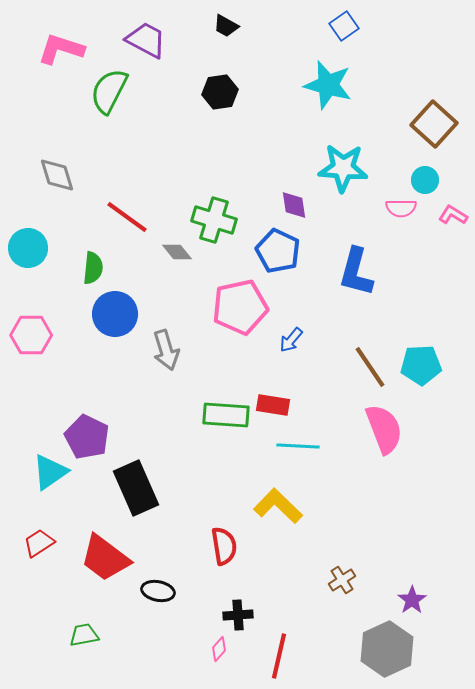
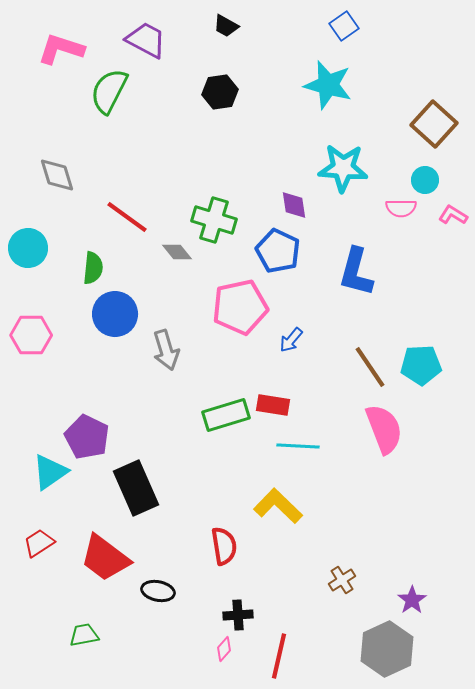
green rectangle at (226, 415): rotated 21 degrees counterclockwise
pink diamond at (219, 649): moved 5 px right
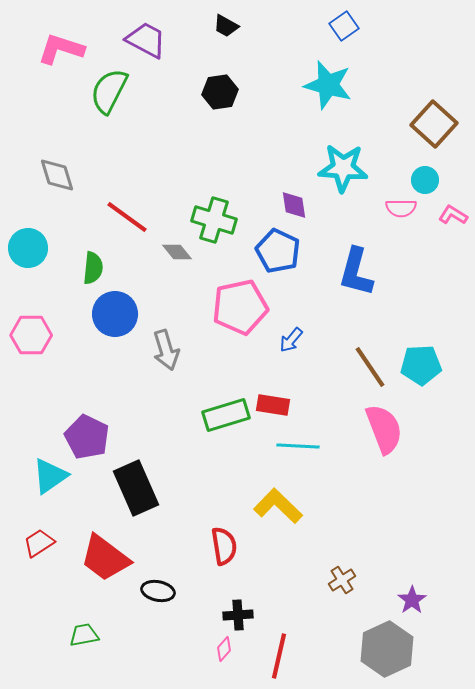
cyan triangle at (50, 472): moved 4 px down
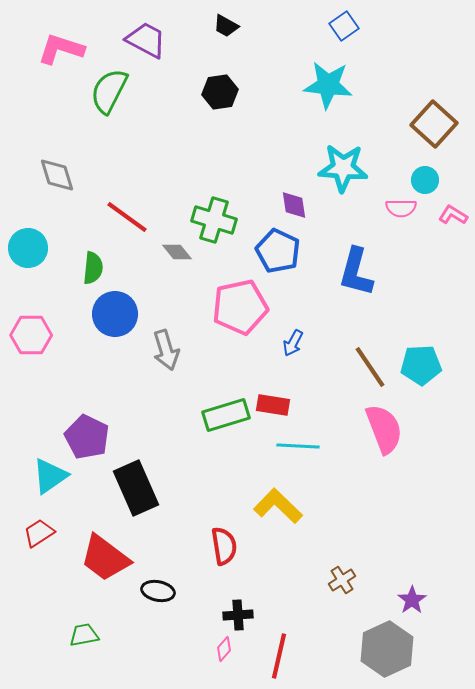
cyan star at (328, 85): rotated 9 degrees counterclockwise
blue arrow at (291, 340): moved 2 px right, 3 px down; rotated 12 degrees counterclockwise
red trapezoid at (39, 543): moved 10 px up
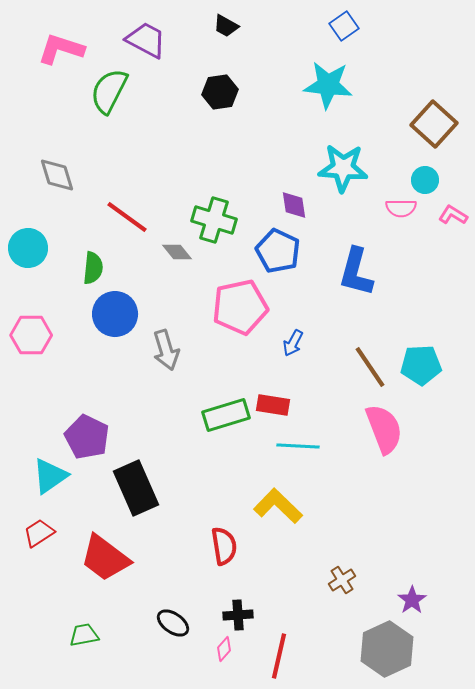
black ellipse at (158, 591): moved 15 px right, 32 px down; rotated 24 degrees clockwise
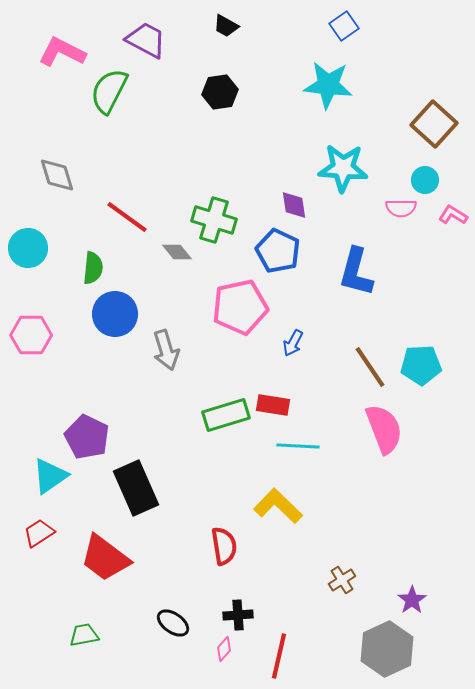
pink L-shape at (61, 49): moved 1 px right, 3 px down; rotated 9 degrees clockwise
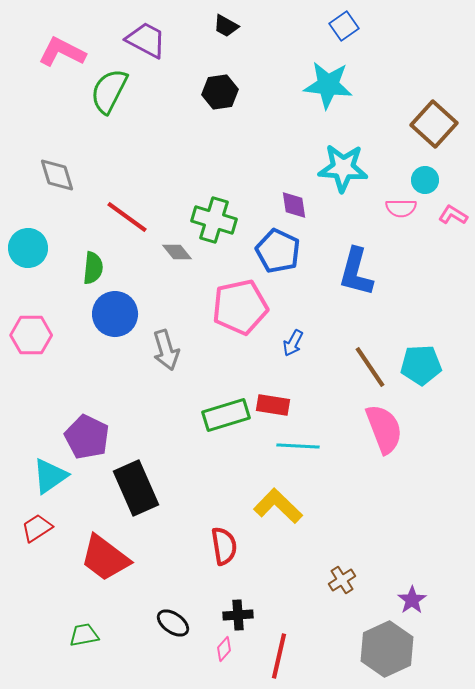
red trapezoid at (39, 533): moved 2 px left, 5 px up
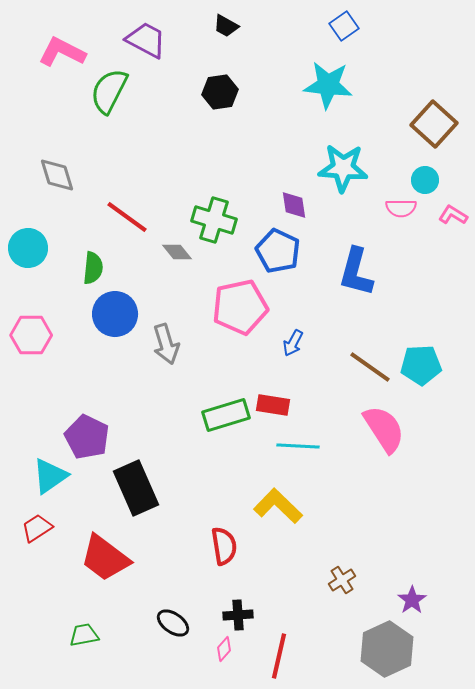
gray arrow at (166, 350): moved 6 px up
brown line at (370, 367): rotated 21 degrees counterclockwise
pink semicircle at (384, 429): rotated 12 degrees counterclockwise
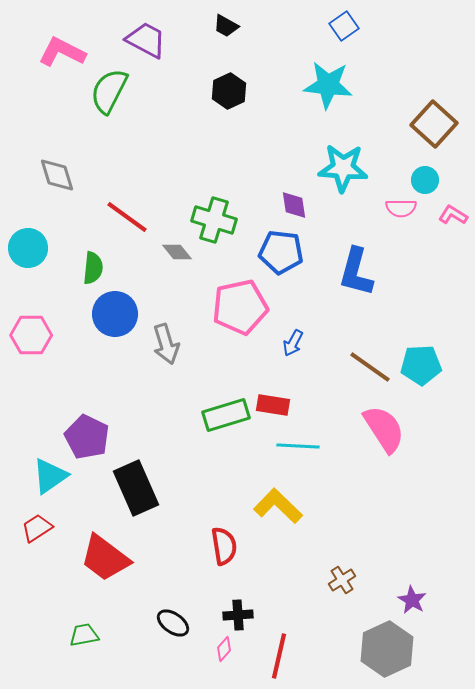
black hexagon at (220, 92): moved 9 px right, 1 px up; rotated 16 degrees counterclockwise
blue pentagon at (278, 251): moved 3 px right, 1 px down; rotated 18 degrees counterclockwise
purple star at (412, 600): rotated 8 degrees counterclockwise
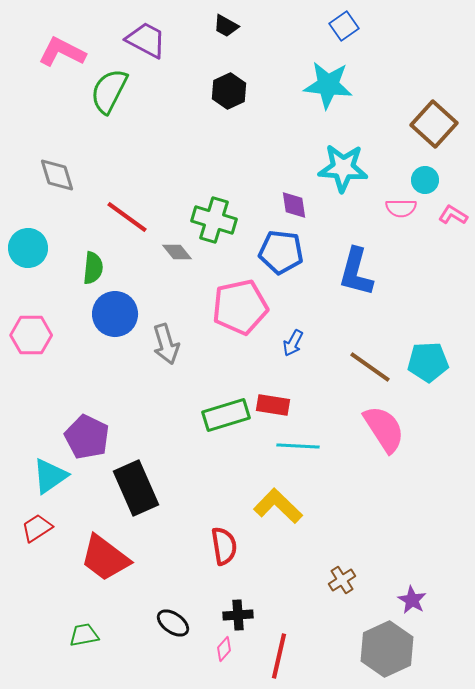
cyan pentagon at (421, 365): moved 7 px right, 3 px up
